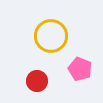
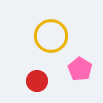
pink pentagon: rotated 10 degrees clockwise
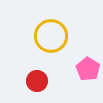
pink pentagon: moved 8 px right
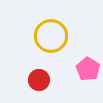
red circle: moved 2 px right, 1 px up
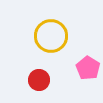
pink pentagon: moved 1 px up
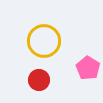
yellow circle: moved 7 px left, 5 px down
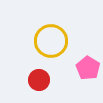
yellow circle: moved 7 px right
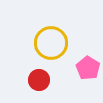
yellow circle: moved 2 px down
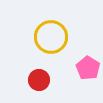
yellow circle: moved 6 px up
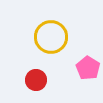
red circle: moved 3 px left
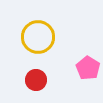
yellow circle: moved 13 px left
